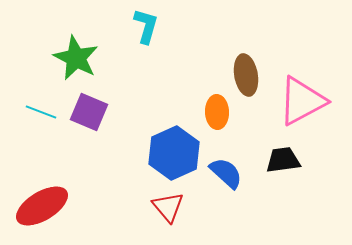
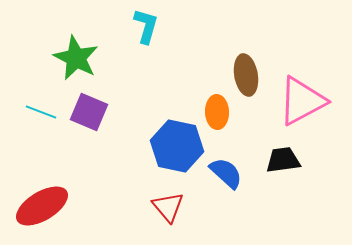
blue hexagon: moved 3 px right, 7 px up; rotated 24 degrees counterclockwise
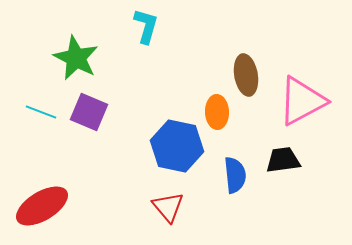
blue semicircle: moved 9 px right, 2 px down; rotated 42 degrees clockwise
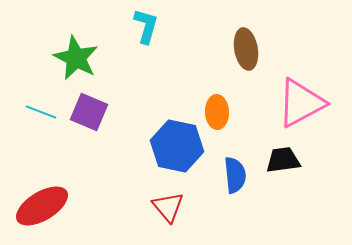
brown ellipse: moved 26 px up
pink triangle: moved 1 px left, 2 px down
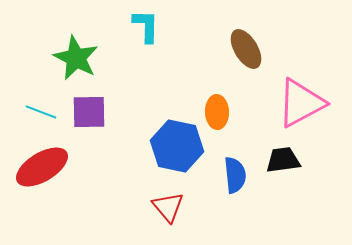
cyan L-shape: rotated 15 degrees counterclockwise
brown ellipse: rotated 21 degrees counterclockwise
purple square: rotated 24 degrees counterclockwise
red ellipse: moved 39 px up
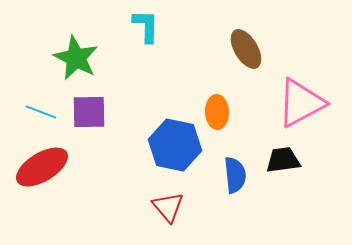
blue hexagon: moved 2 px left, 1 px up
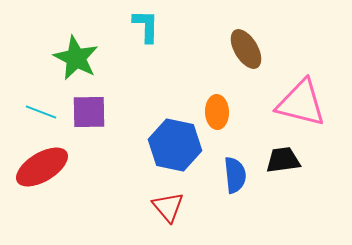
pink triangle: rotated 42 degrees clockwise
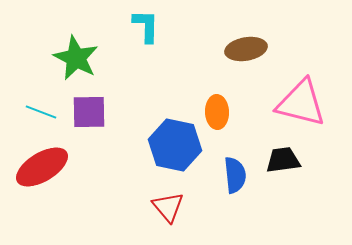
brown ellipse: rotated 69 degrees counterclockwise
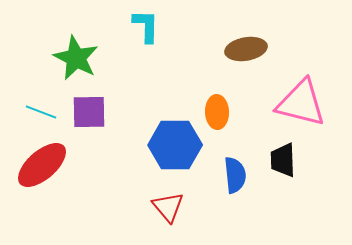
blue hexagon: rotated 12 degrees counterclockwise
black trapezoid: rotated 84 degrees counterclockwise
red ellipse: moved 2 px up; rotated 10 degrees counterclockwise
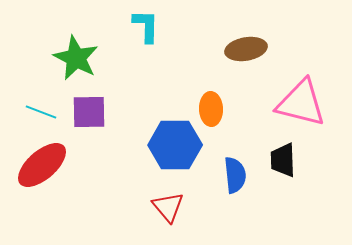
orange ellipse: moved 6 px left, 3 px up
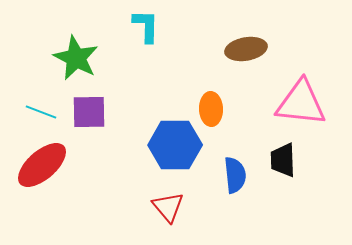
pink triangle: rotated 8 degrees counterclockwise
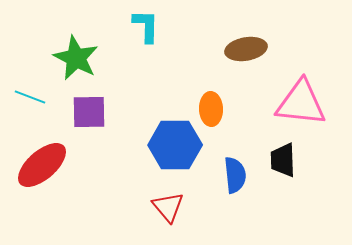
cyan line: moved 11 px left, 15 px up
